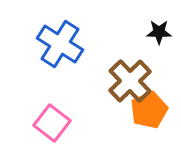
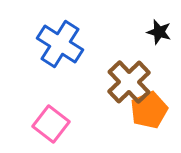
black star: rotated 15 degrees clockwise
brown cross: moved 1 px left, 1 px down
pink square: moved 1 px left, 1 px down
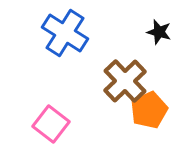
blue cross: moved 5 px right, 11 px up
brown cross: moved 4 px left, 1 px up
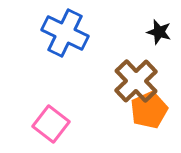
blue cross: rotated 6 degrees counterclockwise
brown cross: moved 11 px right
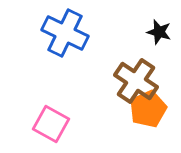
brown cross: rotated 12 degrees counterclockwise
orange pentagon: moved 1 px left, 1 px up
pink square: rotated 9 degrees counterclockwise
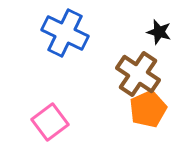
brown cross: moved 2 px right, 7 px up
pink square: moved 1 px left, 2 px up; rotated 24 degrees clockwise
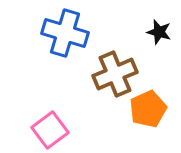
blue cross: rotated 9 degrees counterclockwise
brown cross: moved 23 px left; rotated 33 degrees clockwise
pink square: moved 8 px down
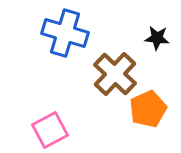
black star: moved 2 px left, 6 px down; rotated 10 degrees counterclockwise
brown cross: rotated 24 degrees counterclockwise
pink square: rotated 9 degrees clockwise
